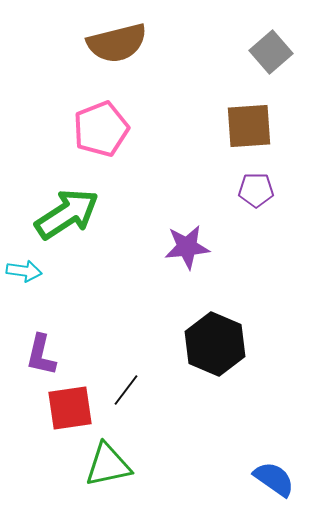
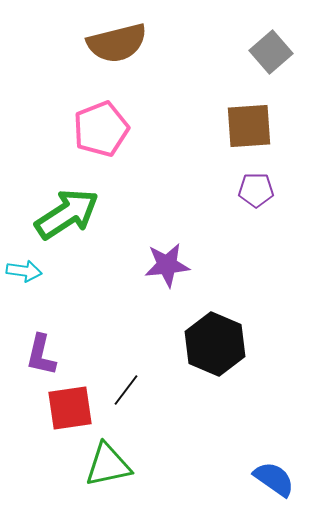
purple star: moved 20 px left, 18 px down
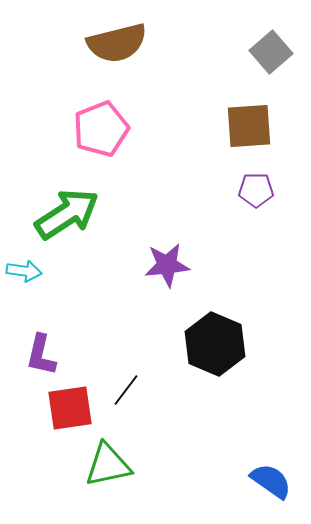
blue semicircle: moved 3 px left, 2 px down
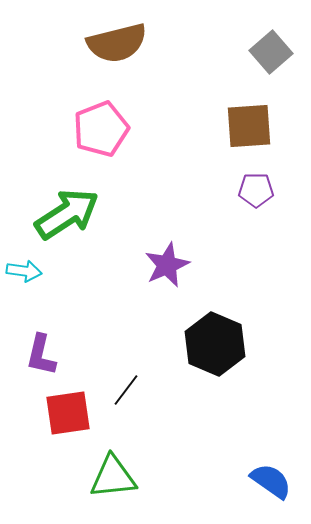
purple star: rotated 18 degrees counterclockwise
red square: moved 2 px left, 5 px down
green triangle: moved 5 px right, 12 px down; rotated 6 degrees clockwise
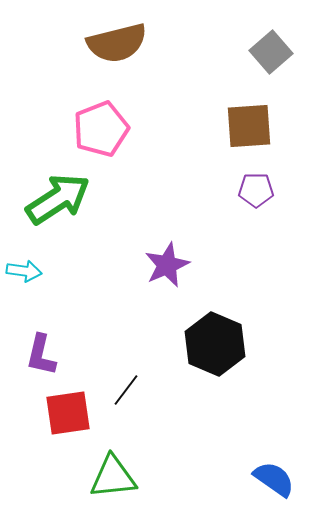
green arrow: moved 9 px left, 15 px up
blue semicircle: moved 3 px right, 2 px up
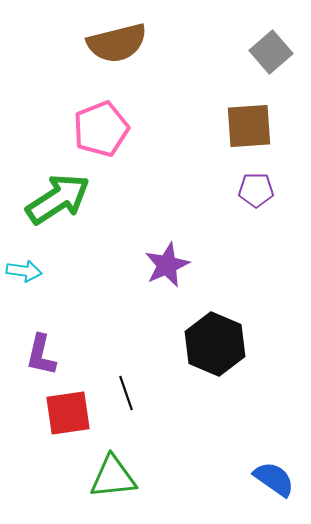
black line: moved 3 px down; rotated 56 degrees counterclockwise
